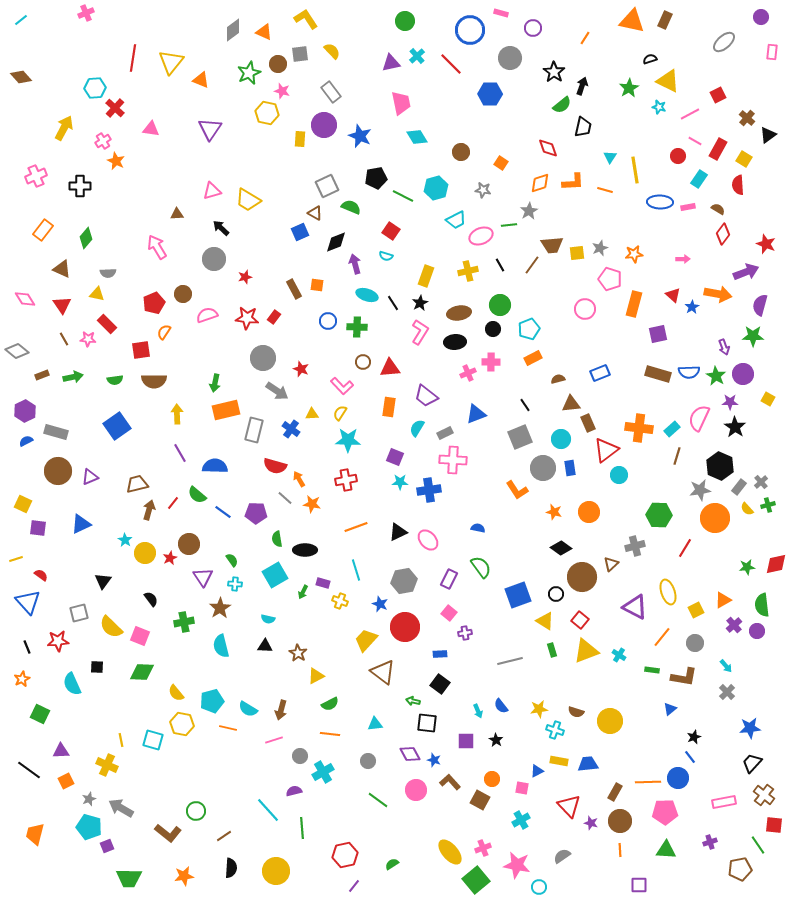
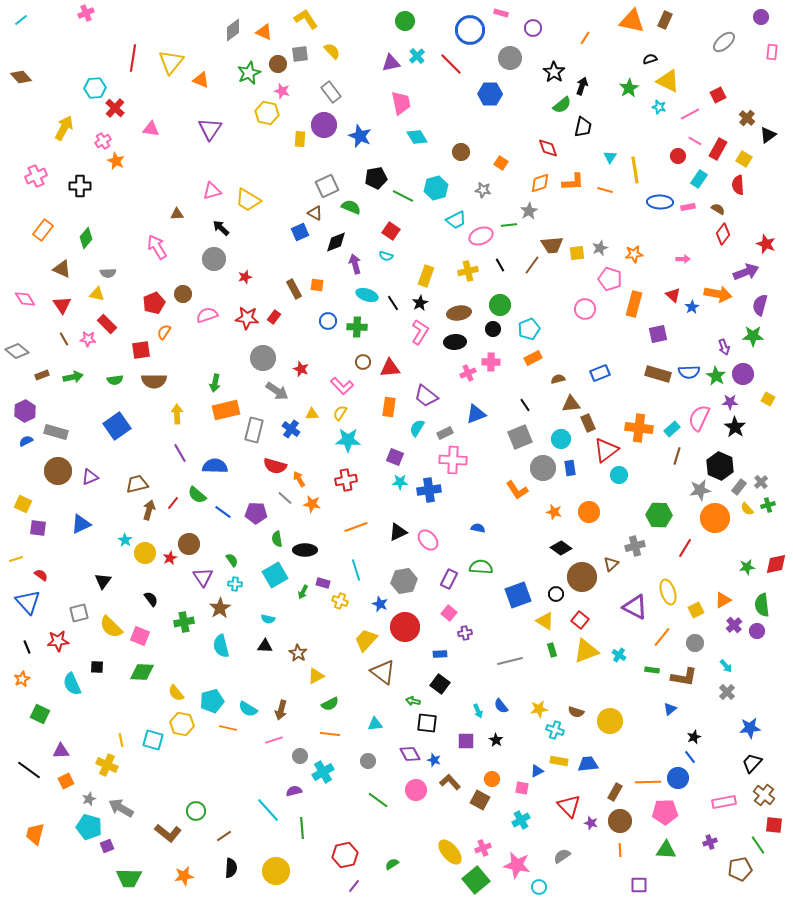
green semicircle at (481, 567): rotated 50 degrees counterclockwise
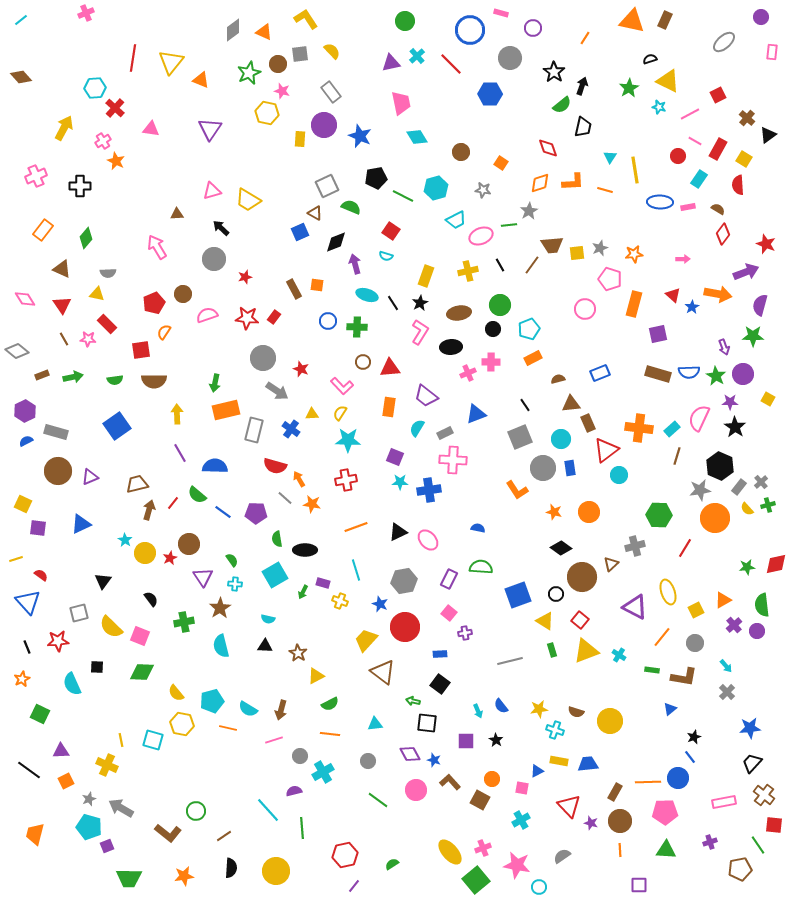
black ellipse at (455, 342): moved 4 px left, 5 px down
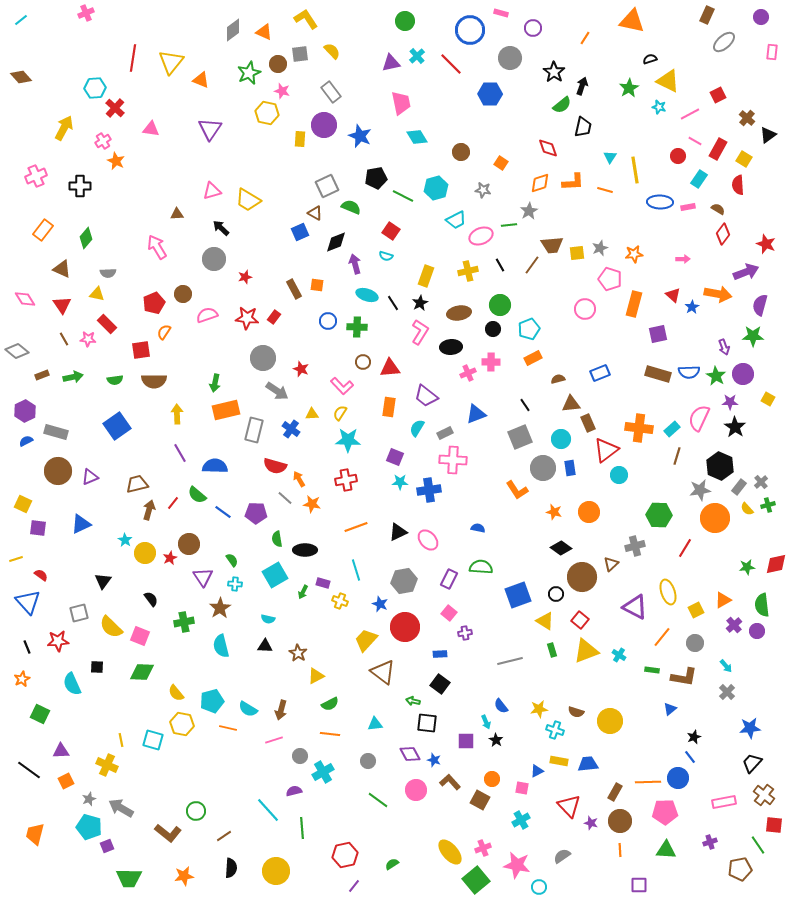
brown rectangle at (665, 20): moved 42 px right, 5 px up
cyan arrow at (478, 711): moved 8 px right, 11 px down
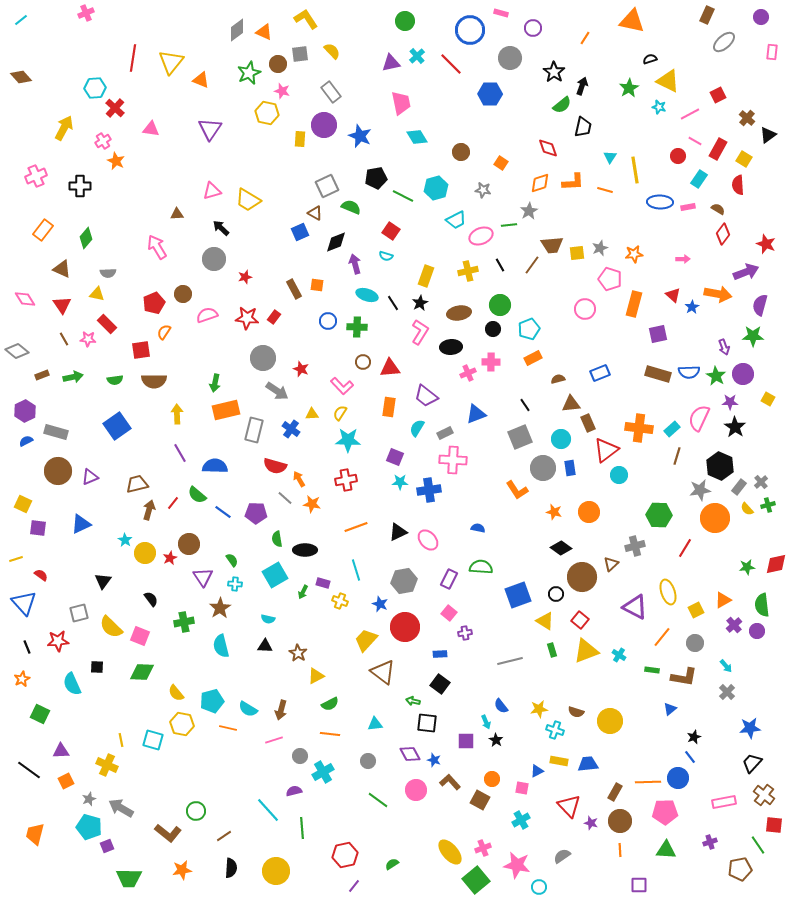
gray diamond at (233, 30): moved 4 px right
blue triangle at (28, 602): moved 4 px left, 1 px down
orange star at (184, 876): moved 2 px left, 6 px up
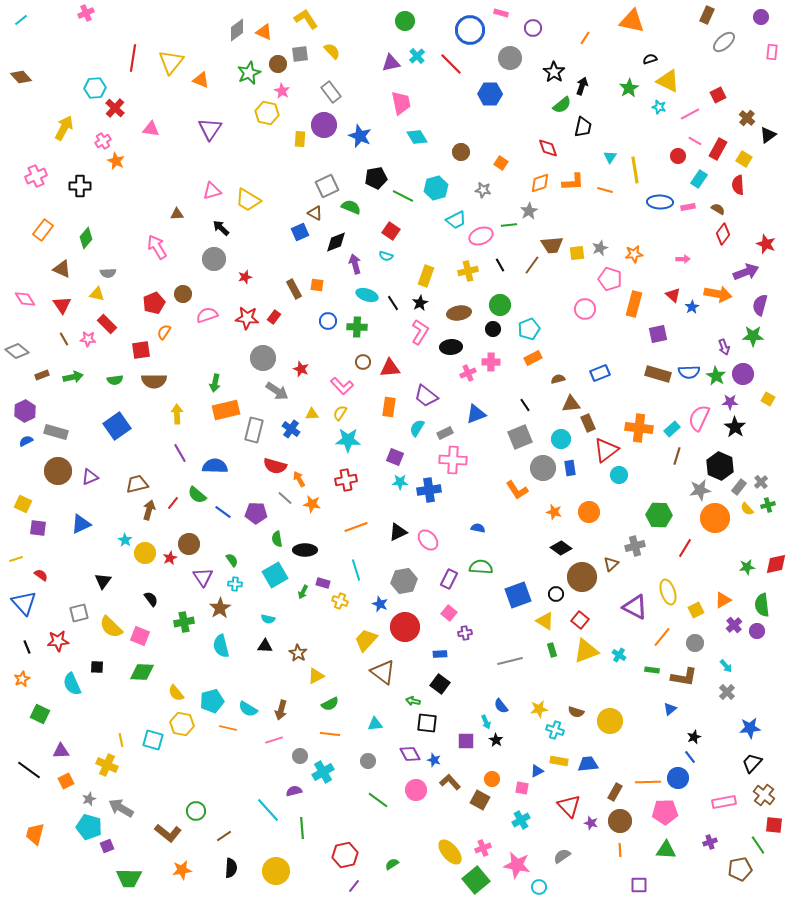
pink star at (282, 91): rotated 14 degrees clockwise
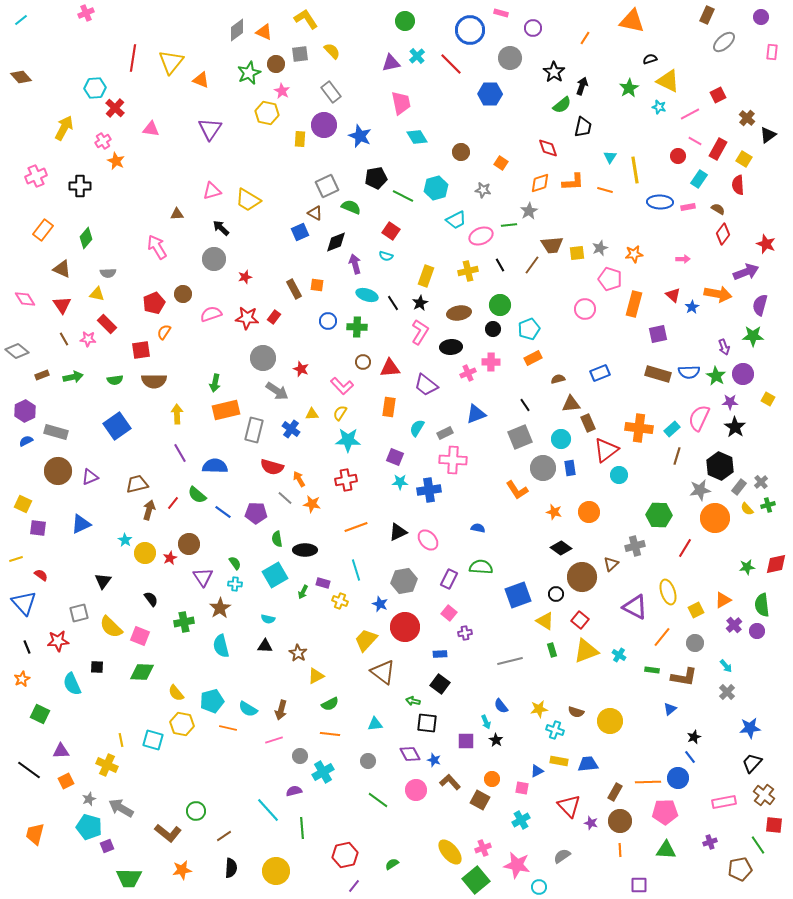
brown circle at (278, 64): moved 2 px left
pink semicircle at (207, 315): moved 4 px right, 1 px up
purple trapezoid at (426, 396): moved 11 px up
red semicircle at (275, 466): moved 3 px left, 1 px down
green semicircle at (232, 560): moved 3 px right, 3 px down
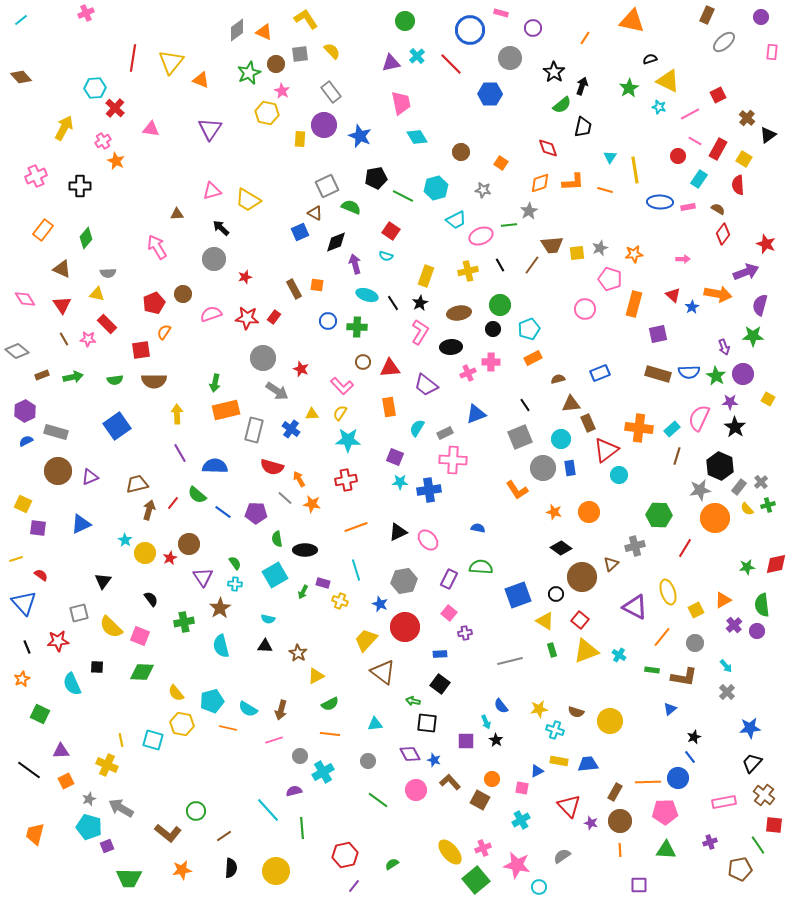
orange rectangle at (389, 407): rotated 18 degrees counterclockwise
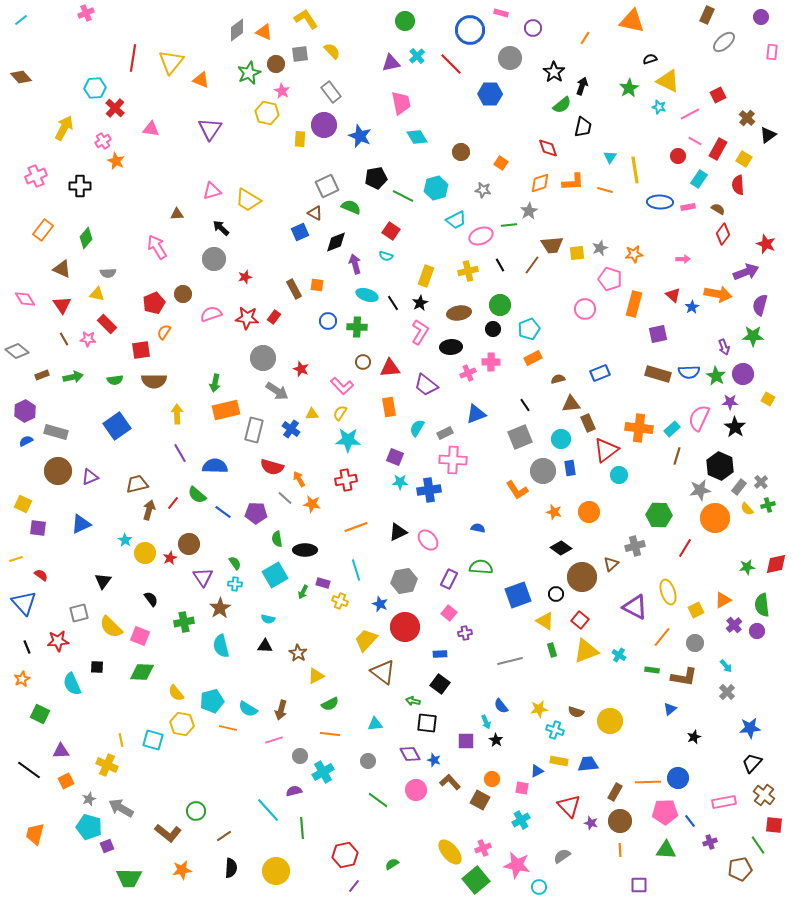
gray circle at (543, 468): moved 3 px down
blue line at (690, 757): moved 64 px down
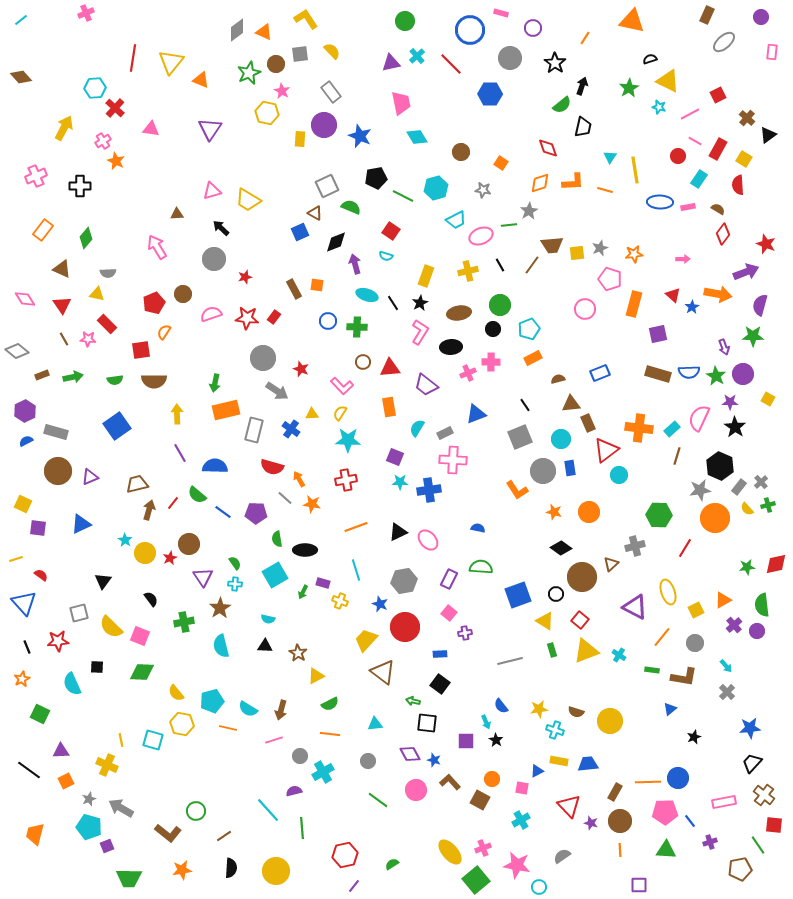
black star at (554, 72): moved 1 px right, 9 px up
